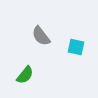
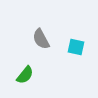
gray semicircle: moved 3 px down; rotated 10 degrees clockwise
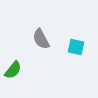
green semicircle: moved 12 px left, 5 px up
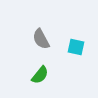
green semicircle: moved 27 px right, 5 px down
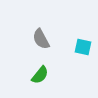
cyan square: moved 7 px right
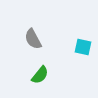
gray semicircle: moved 8 px left
